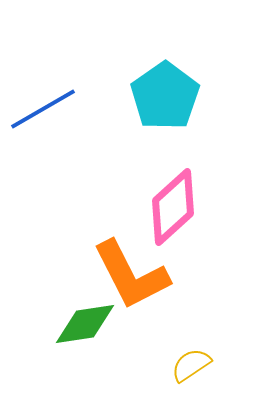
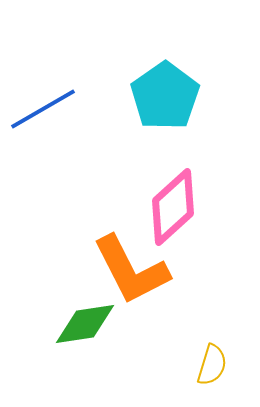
orange L-shape: moved 5 px up
yellow semicircle: moved 21 px right; rotated 141 degrees clockwise
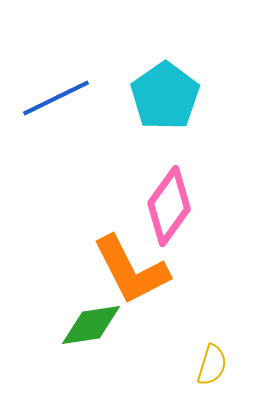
blue line: moved 13 px right, 11 px up; rotated 4 degrees clockwise
pink diamond: moved 4 px left, 1 px up; rotated 12 degrees counterclockwise
green diamond: moved 6 px right, 1 px down
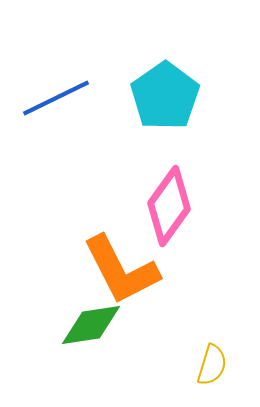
orange L-shape: moved 10 px left
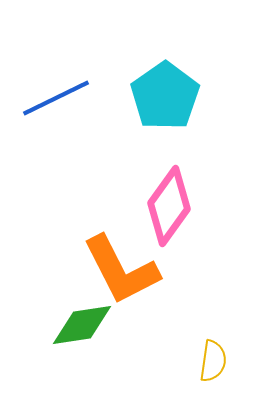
green diamond: moved 9 px left
yellow semicircle: moved 1 px right, 4 px up; rotated 9 degrees counterclockwise
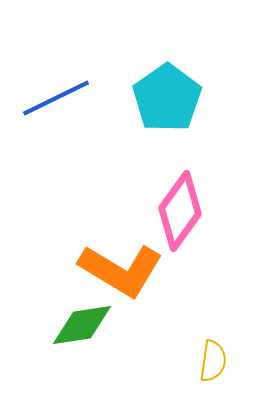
cyan pentagon: moved 2 px right, 2 px down
pink diamond: moved 11 px right, 5 px down
orange L-shape: rotated 32 degrees counterclockwise
